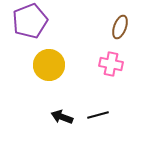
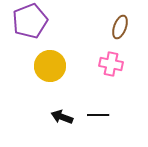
yellow circle: moved 1 px right, 1 px down
black line: rotated 15 degrees clockwise
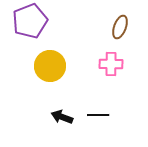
pink cross: rotated 10 degrees counterclockwise
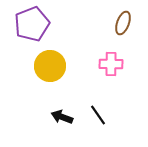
purple pentagon: moved 2 px right, 3 px down
brown ellipse: moved 3 px right, 4 px up
black line: rotated 55 degrees clockwise
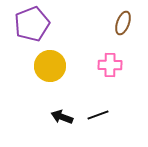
pink cross: moved 1 px left, 1 px down
black line: rotated 75 degrees counterclockwise
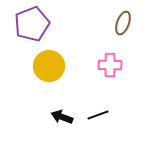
yellow circle: moved 1 px left
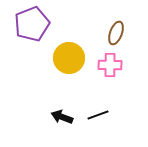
brown ellipse: moved 7 px left, 10 px down
yellow circle: moved 20 px right, 8 px up
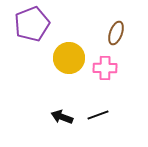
pink cross: moved 5 px left, 3 px down
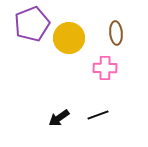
brown ellipse: rotated 25 degrees counterclockwise
yellow circle: moved 20 px up
black arrow: moved 3 px left, 1 px down; rotated 55 degrees counterclockwise
